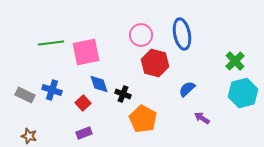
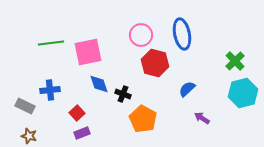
pink square: moved 2 px right
blue cross: moved 2 px left; rotated 24 degrees counterclockwise
gray rectangle: moved 11 px down
red square: moved 6 px left, 10 px down
purple rectangle: moved 2 px left
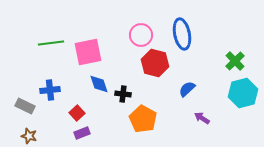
black cross: rotated 14 degrees counterclockwise
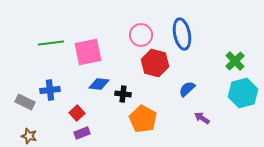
blue diamond: rotated 65 degrees counterclockwise
gray rectangle: moved 4 px up
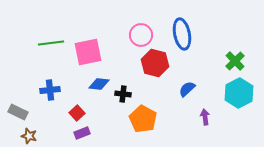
cyan hexagon: moved 4 px left; rotated 12 degrees counterclockwise
gray rectangle: moved 7 px left, 10 px down
purple arrow: moved 3 px right, 1 px up; rotated 49 degrees clockwise
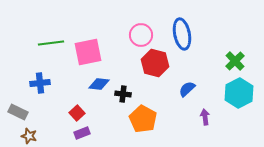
blue cross: moved 10 px left, 7 px up
